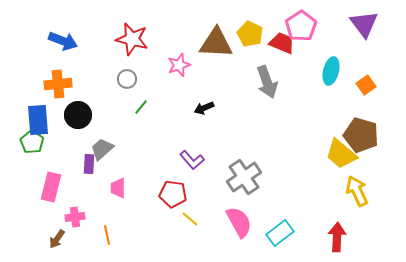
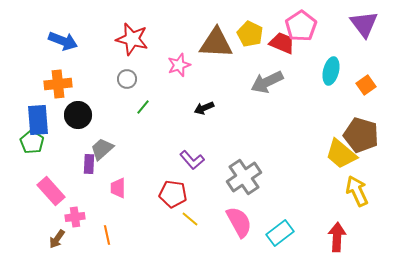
gray arrow: rotated 84 degrees clockwise
green line: moved 2 px right
pink rectangle: moved 4 px down; rotated 56 degrees counterclockwise
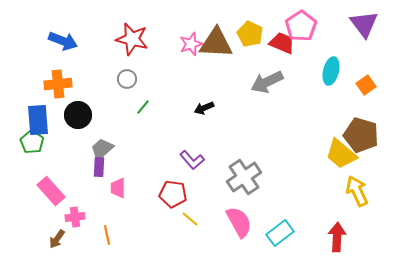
pink star: moved 12 px right, 21 px up
purple rectangle: moved 10 px right, 3 px down
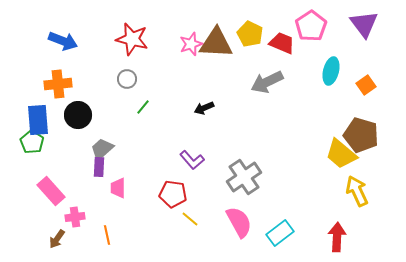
pink pentagon: moved 10 px right
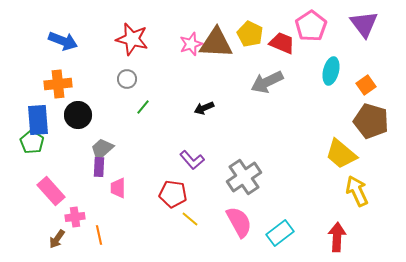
brown pentagon: moved 10 px right, 14 px up
orange line: moved 8 px left
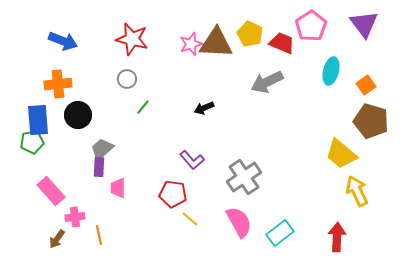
green pentagon: rotated 30 degrees clockwise
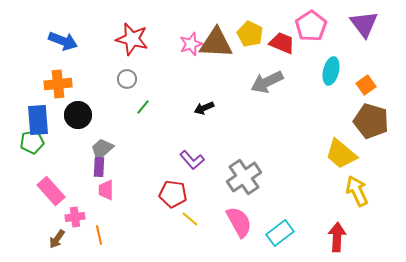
pink trapezoid: moved 12 px left, 2 px down
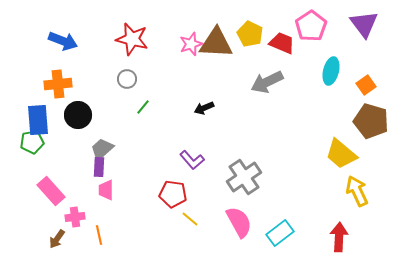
red arrow: moved 2 px right
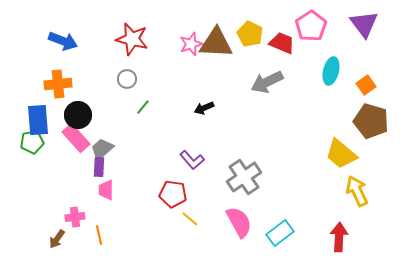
pink rectangle: moved 25 px right, 53 px up
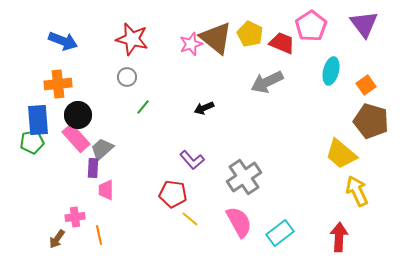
brown triangle: moved 5 px up; rotated 36 degrees clockwise
gray circle: moved 2 px up
purple rectangle: moved 6 px left, 1 px down
